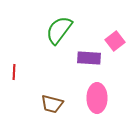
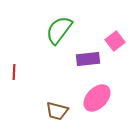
purple rectangle: moved 1 px left, 1 px down; rotated 10 degrees counterclockwise
pink ellipse: rotated 44 degrees clockwise
brown trapezoid: moved 5 px right, 7 px down
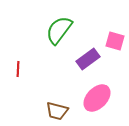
pink square: rotated 36 degrees counterclockwise
purple rectangle: rotated 30 degrees counterclockwise
red line: moved 4 px right, 3 px up
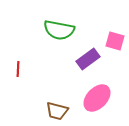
green semicircle: rotated 116 degrees counterclockwise
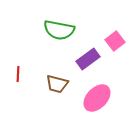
pink square: rotated 36 degrees clockwise
red line: moved 5 px down
brown trapezoid: moved 27 px up
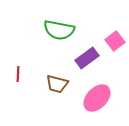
purple rectangle: moved 1 px left, 1 px up
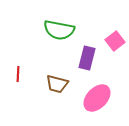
purple rectangle: rotated 40 degrees counterclockwise
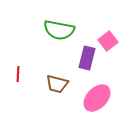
pink square: moved 7 px left
